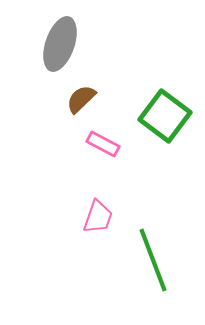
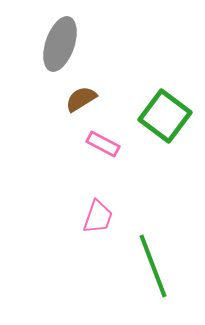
brown semicircle: rotated 12 degrees clockwise
green line: moved 6 px down
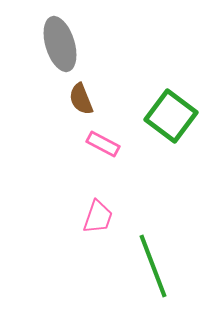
gray ellipse: rotated 36 degrees counterclockwise
brown semicircle: rotated 80 degrees counterclockwise
green square: moved 6 px right
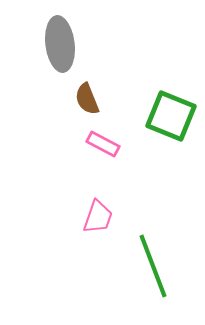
gray ellipse: rotated 10 degrees clockwise
brown semicircle: moved 6 px right
green square: rotated 15 degrees counterclockwise
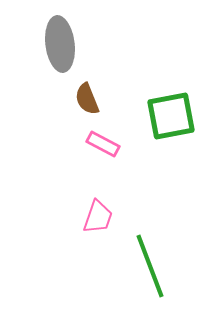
green square: rotated 33 degrees counterclockwise
green line: moved 3 px left
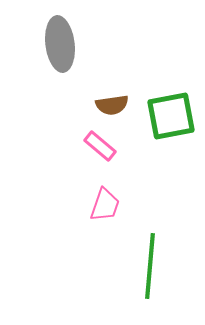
brown semicircle: moved 25 px right, 6 px down; rotated 76 degrees counterclockwise
pink rectangle: moved 3 px left, 2 px down; rotated 12 degrees clockwise
pink trapezoid: moved 7 px right, 12 px up
green line: rotated 26 degrees clockwise
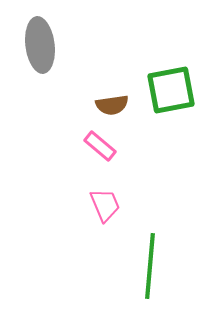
gray ellipse: moved 20 px left, 1 px down
green square: moved 26 px up
pink trapezoid: rotated 42 degrees counterclockwise
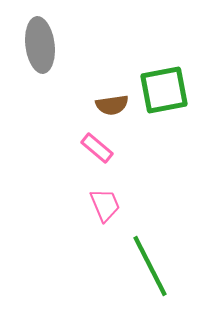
green square: moved 7 px left
pink rectangle: moved 3 px left, 2 px down
green line: rotated 32 degrees counterclockwise
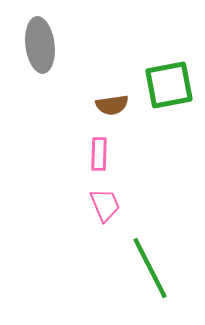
green square: moved 5 px right, 5 px up
pink rectangle: moved 2 px right, 6 px down; rotated 52 degrees clockwise
green line: moved 2 px down
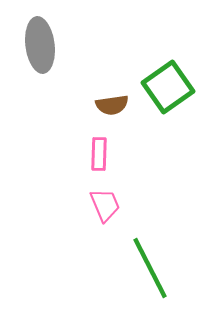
green square: moved 1 px left, 2 px down; rotated 24 degrees counterclockwise
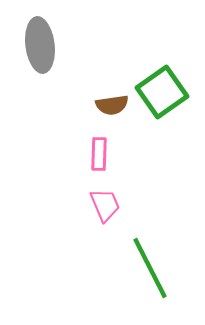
green square: moved 6 px left, 5 px down
